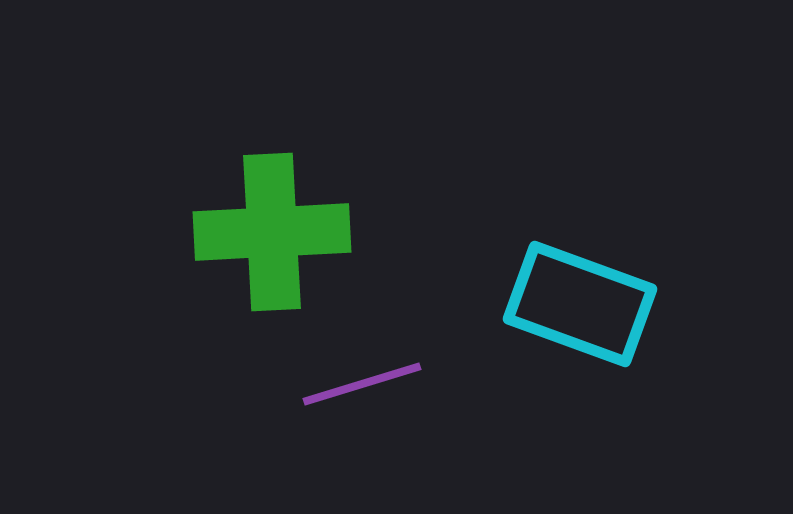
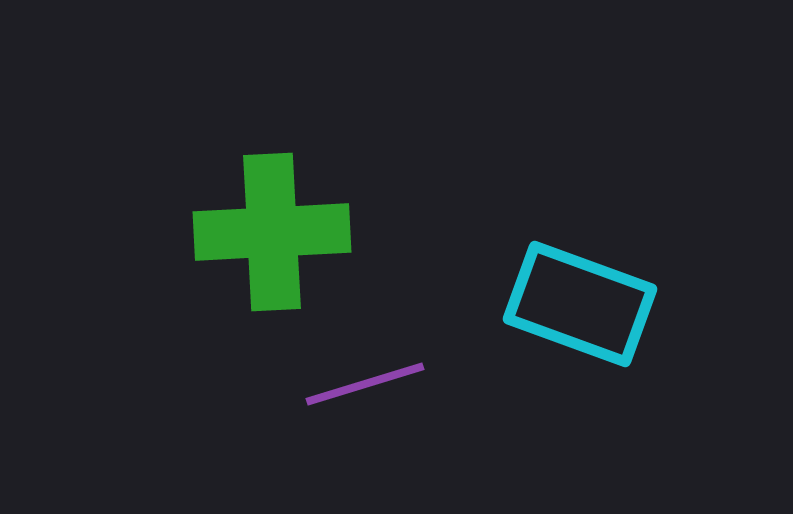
purple line: moved 3 px right
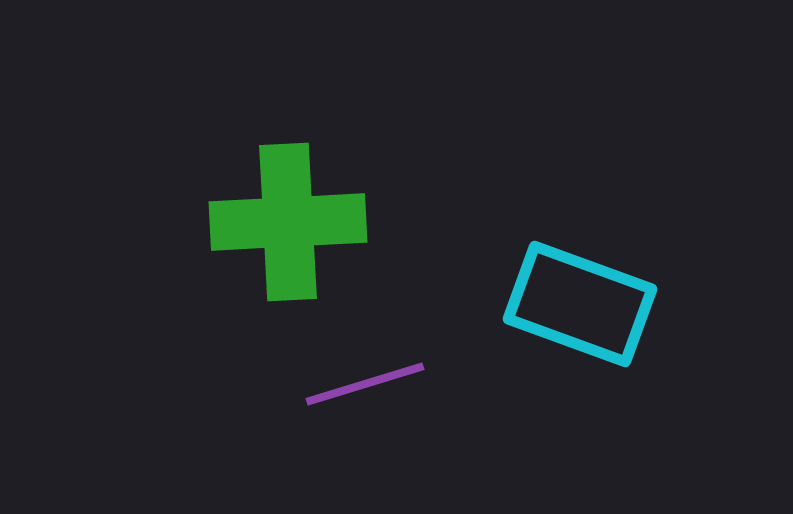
green cross: moved 16 px right, 10 px up
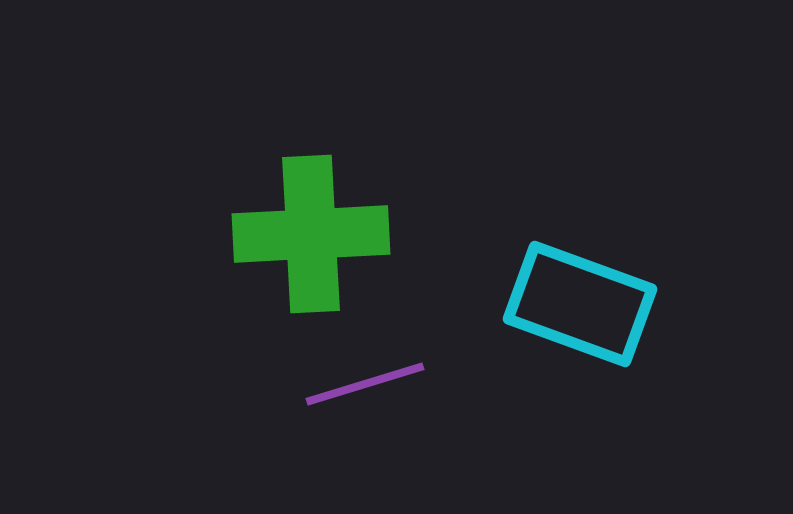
green cross: moved 23 px right, 12 px down
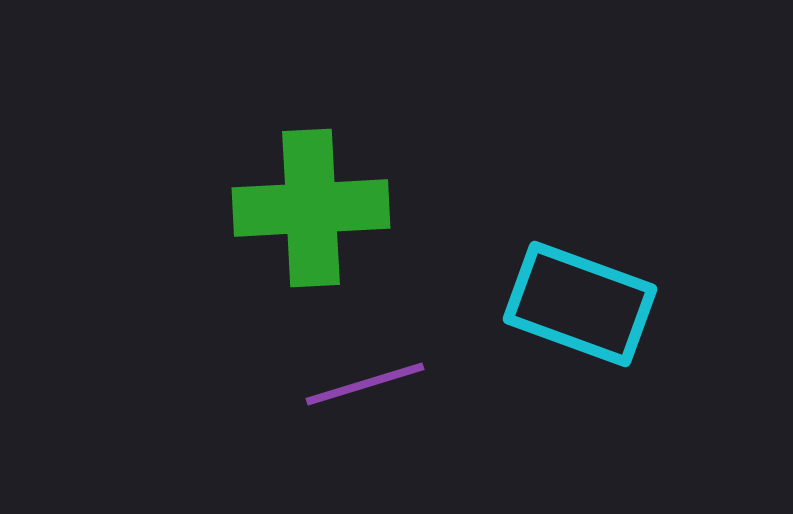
green cross: moved 26 px up
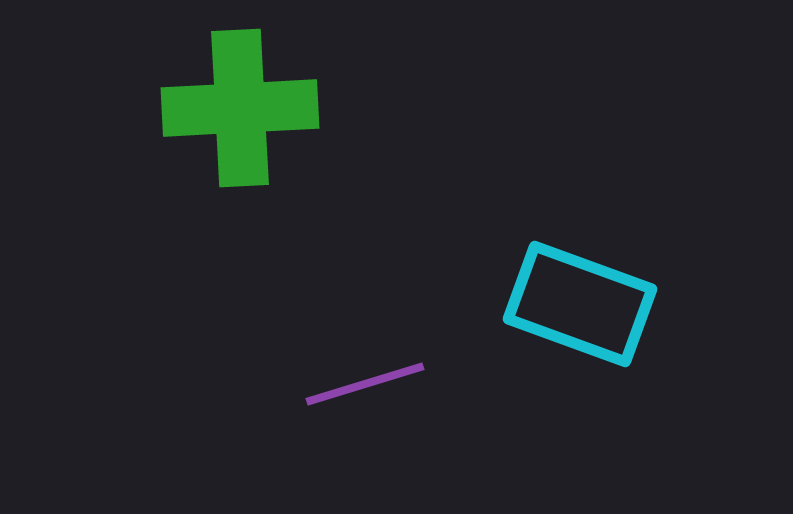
green cross: moved 71 px left, 100 px up
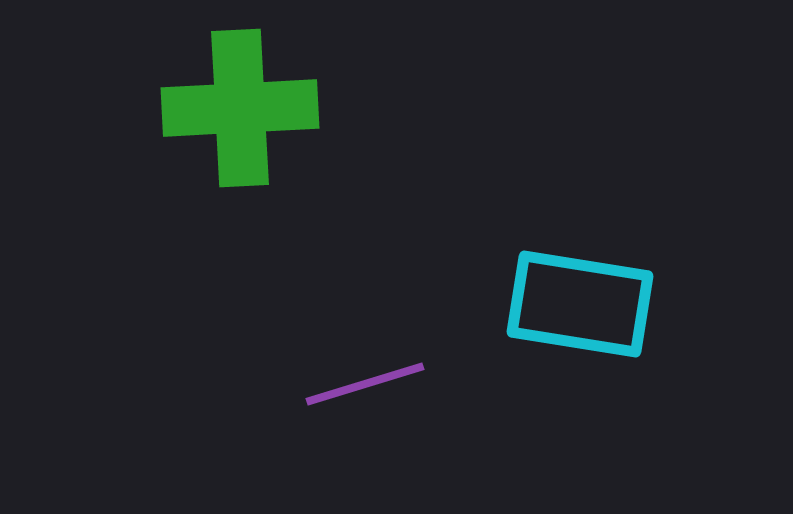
cyan rectangle: rotated 11 degrees counterclockwise
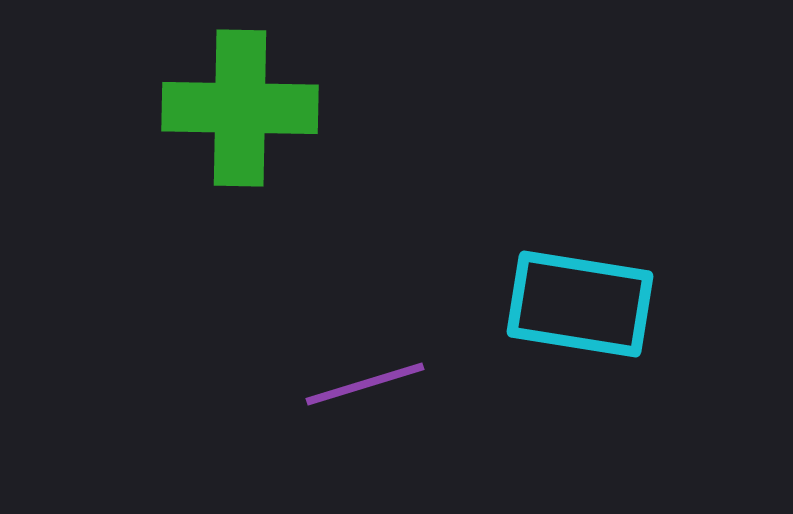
green cross: rotated 4 degrees clockwise
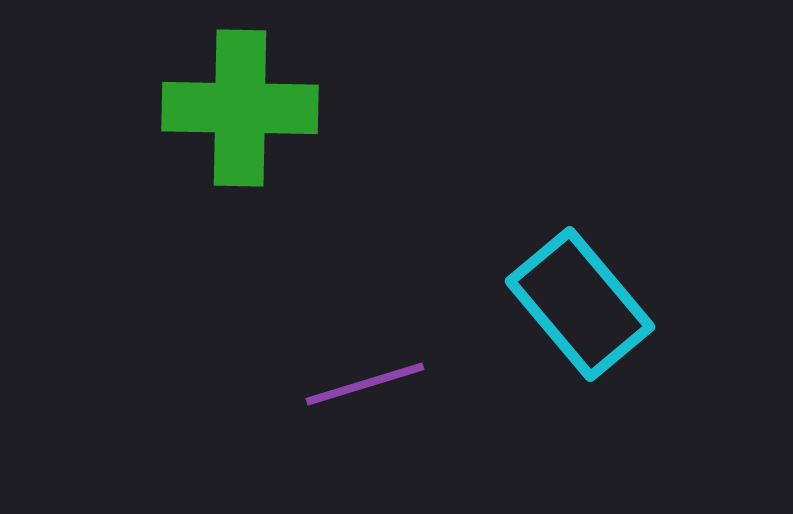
cyan rectangle: rotated 41 degrees clockwise
